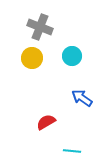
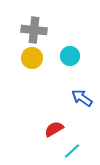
gray cross: moved 6 px left, 3 px down; rotated 15 degrees counterclockwise
cyan circle: moved 2 px left
red semicircle: moved 8 px right, 7 px down
cyan line: rotated 48 degrees counterclockwise
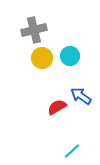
gray cross: rotated 20 degrees counterclockwise
yellow circle: moved 10 px right
blue arrow: moved 1 px left, 2 px up
red semicircle: moved 3 px right, 22 px up
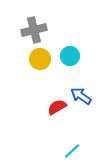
yellow circle: moved 2 px left, 1 px down
